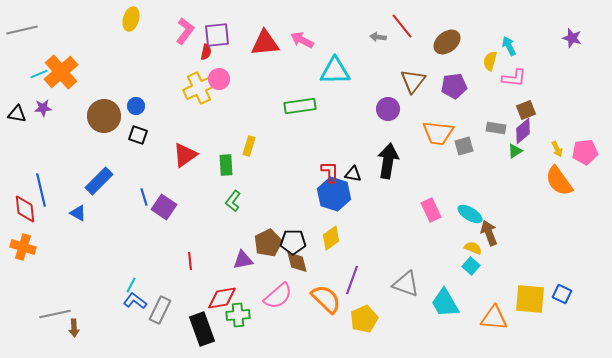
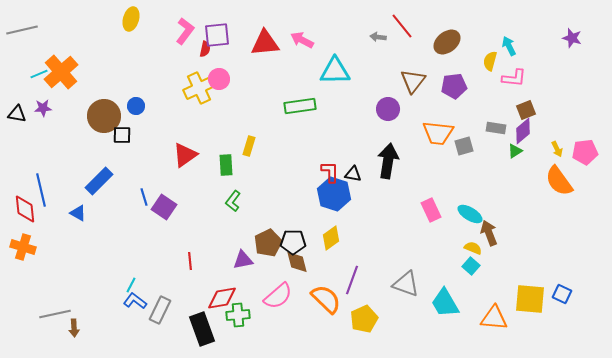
red semicircle at (206, 52): moved 1 px left, 3 px up
black square at (138, 135): moved 16 px left; rotated 18 degrees counterclockwise
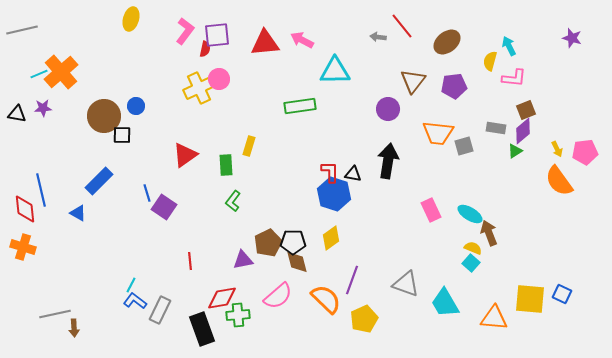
blue line at (144, 197): moved 3 px right, 4 px up
cyan square at (471, 266): moved 3 px up
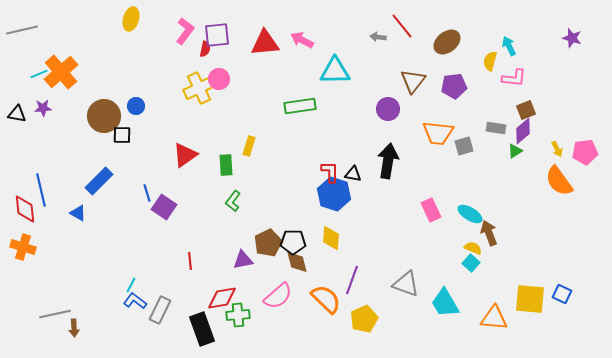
yellow diamond at (331, 238): rotated 50 degrees counterclockwise
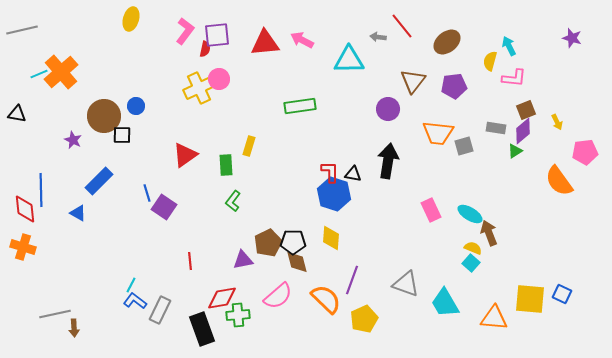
cyan triangle at (335, 71): moved 14 px right, 11 px up
purple star at (43, 108): moved 30 px right, 32 px down; rotated 30 degrees clockwise
yellow arrow at (557, 149): moved 27 px up
blue line at (41, 190): rotated 12 degrees clockwise
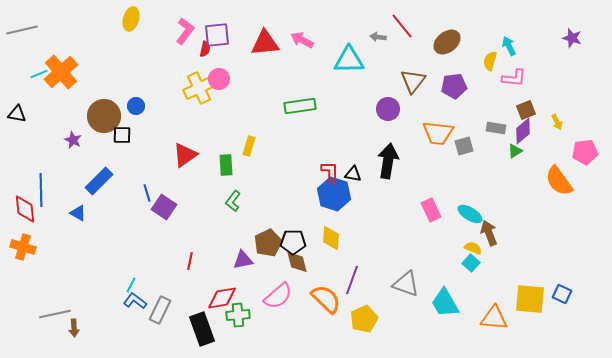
red line at (190, 261): rotated 18 degrees clockwise
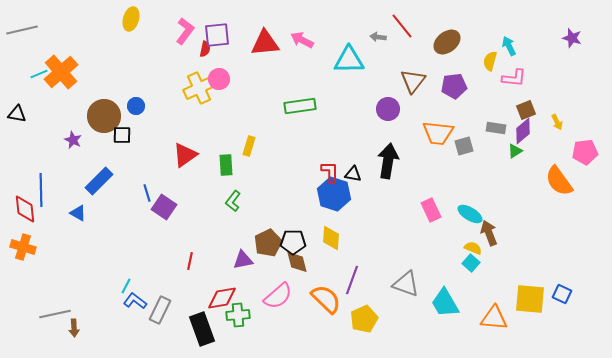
cyan line at (131, 285): moved 5 px left, 1 px down
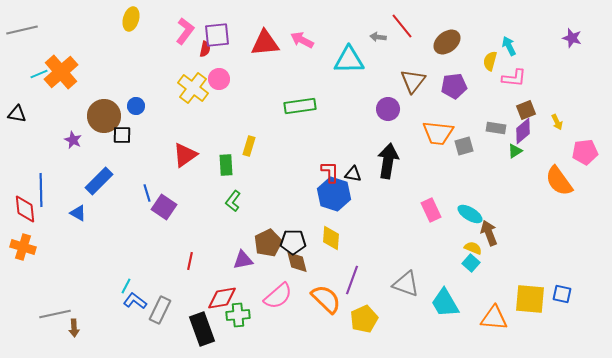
yellow cross at (199, 88): moved 6 px left; rotated 28 degrees counterclockwise
blue square at (562, 294): rotated 12 degrees counterclockwise
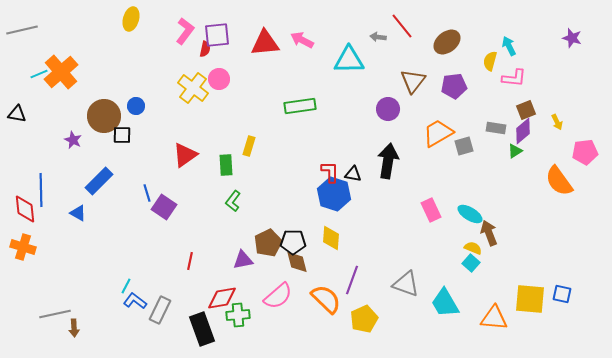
orange trapezoid at (438, 133): rotated 144 degrees clockwise
